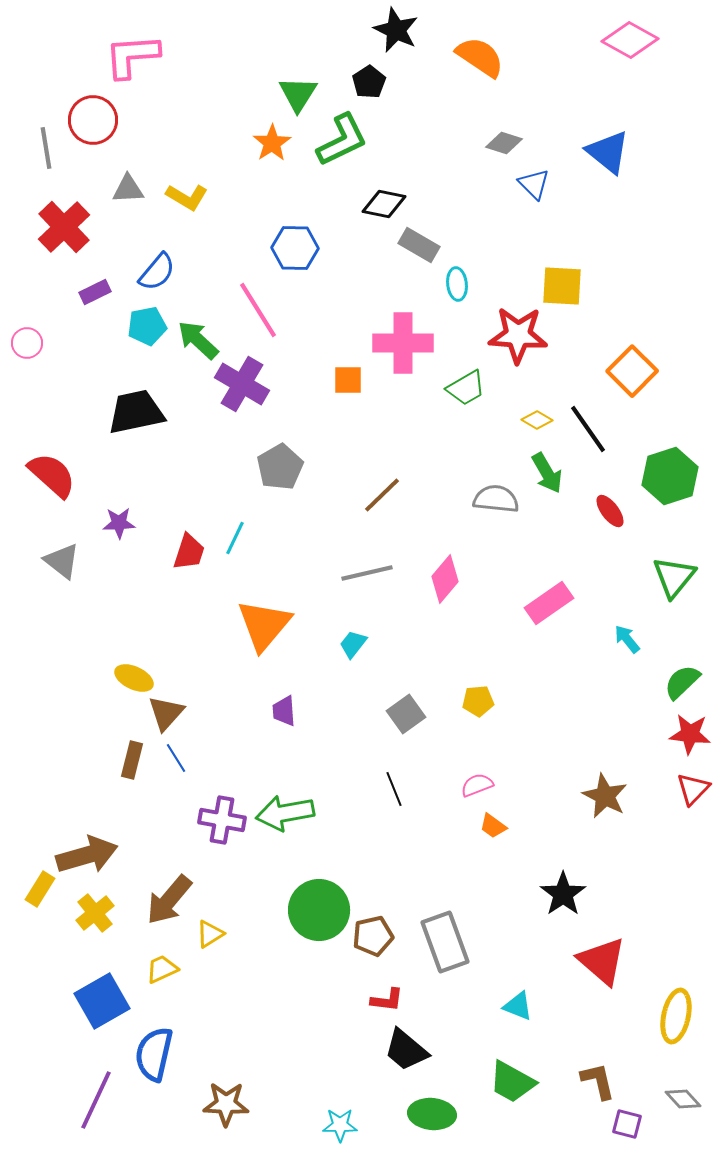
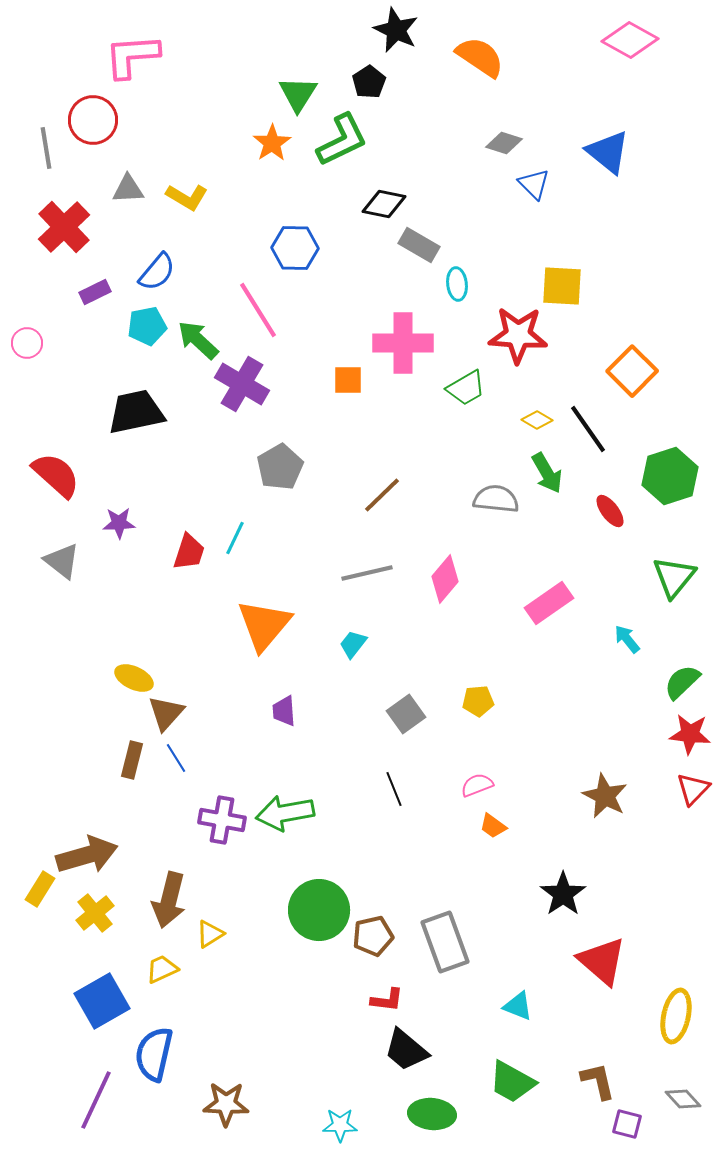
red semicircle at (52, 475): moved 4 px right
brown arrow at (169, 900): rotated 26 degrees counterclockwise
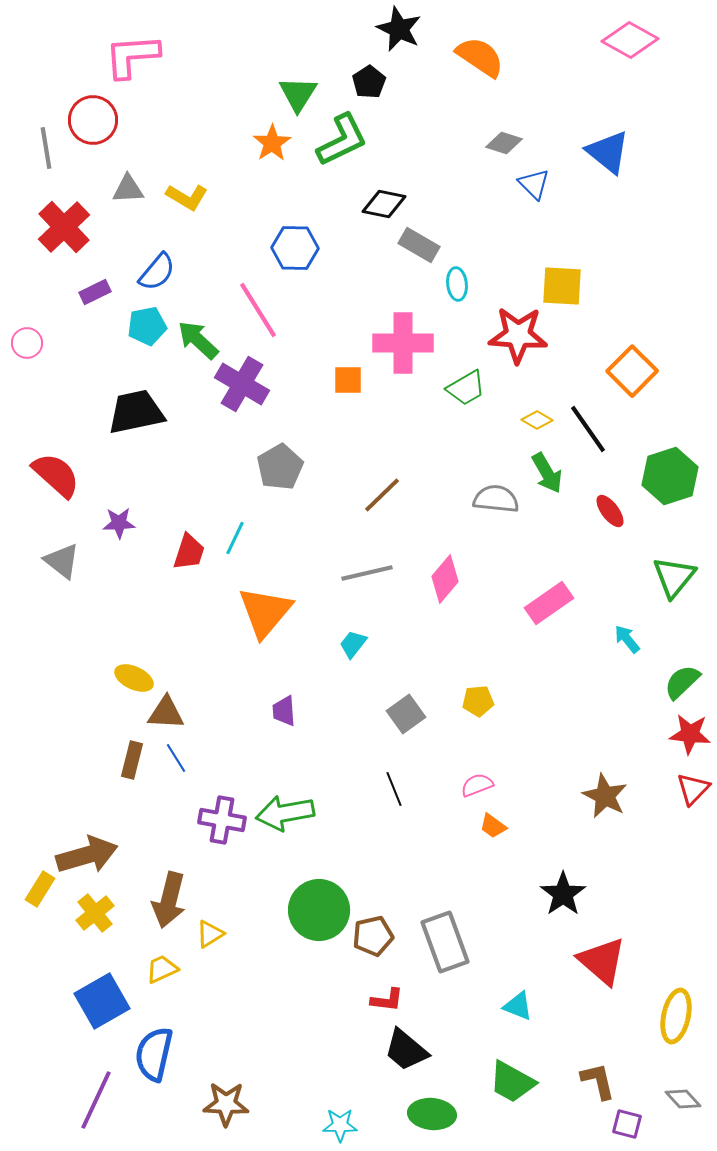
black star at (396, 30): moved 3 px right, 1 px up
orange triangle at (264, 625): moved 1 px right, 13 px up
brown triangle at (166, 713): rotated 51 degrees clockwise
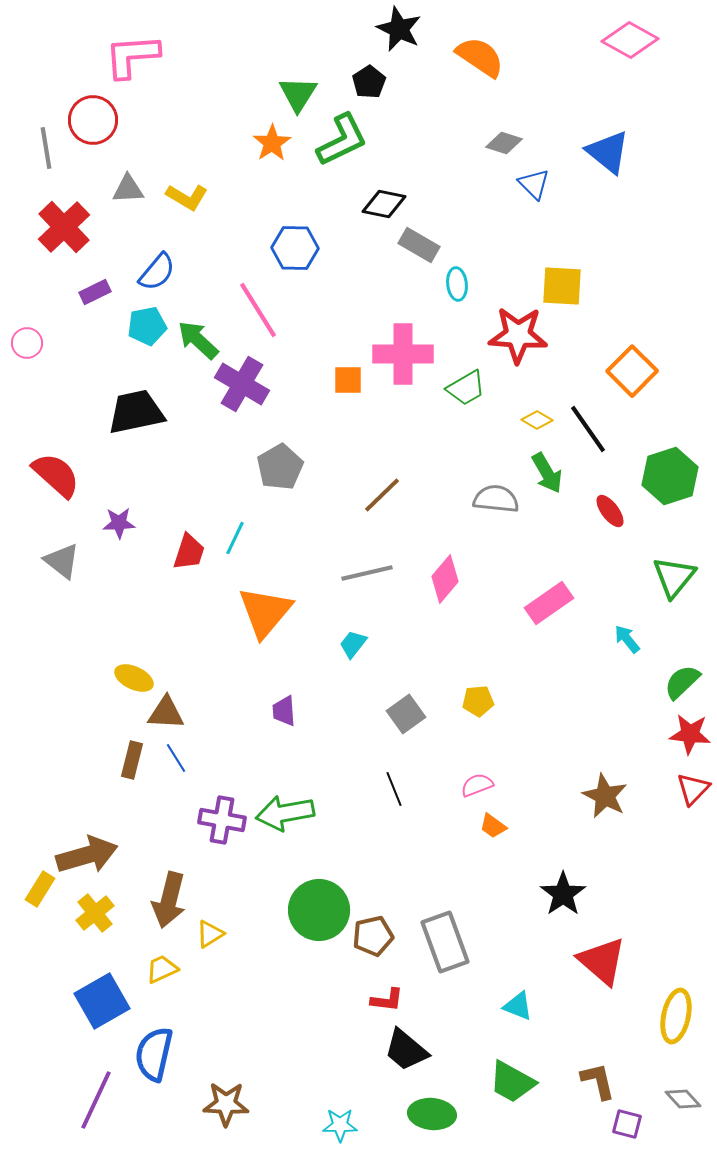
pink cross at (403, 343): moved 11 px down
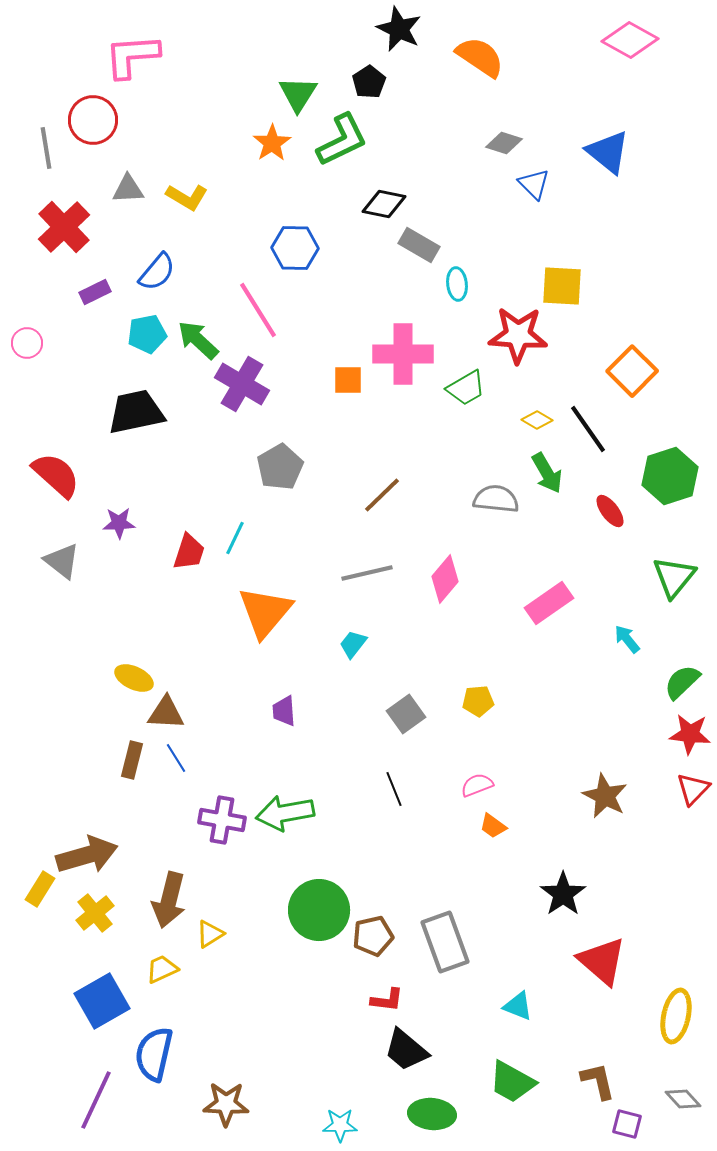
cyan pentagon at (147, 326): moved 8 px down
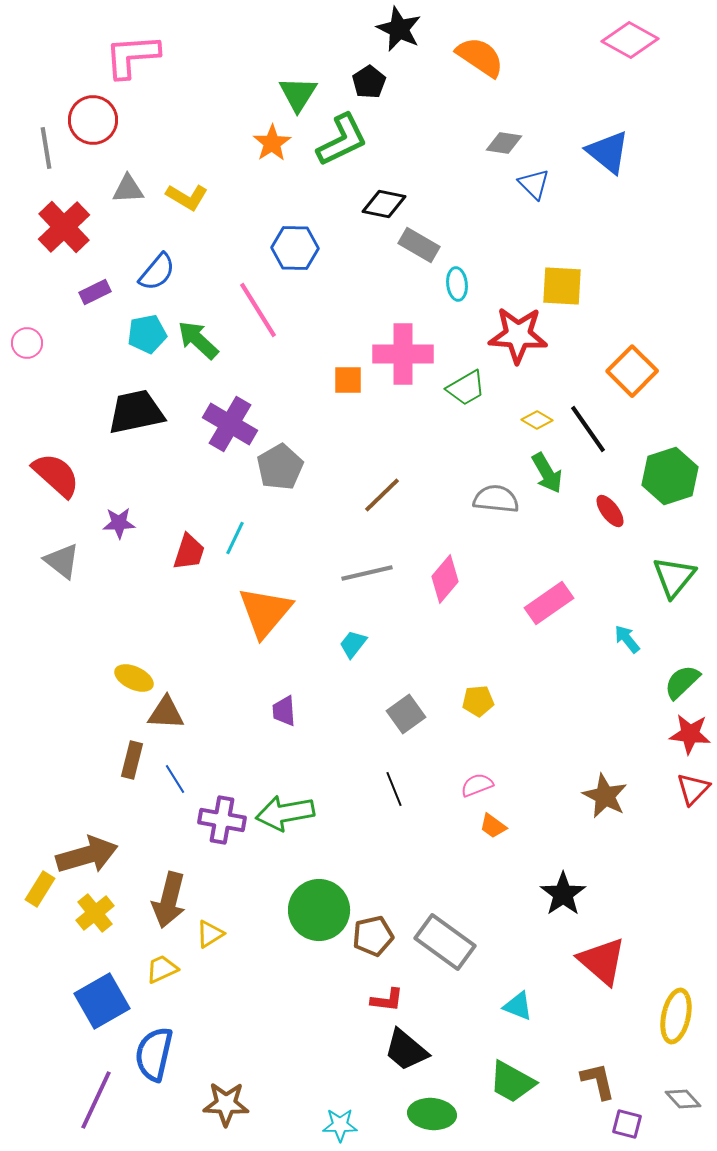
gray diamond at (504, 143): rotated 9 degrees counterclockwise
purple cross at (242, 384): moved 12 px left, 40 px down
blue line at (176, 758): moved 1 px left, 21 px down
gray rectangle at (445, 942): rotated 34 degrees counterclockwise
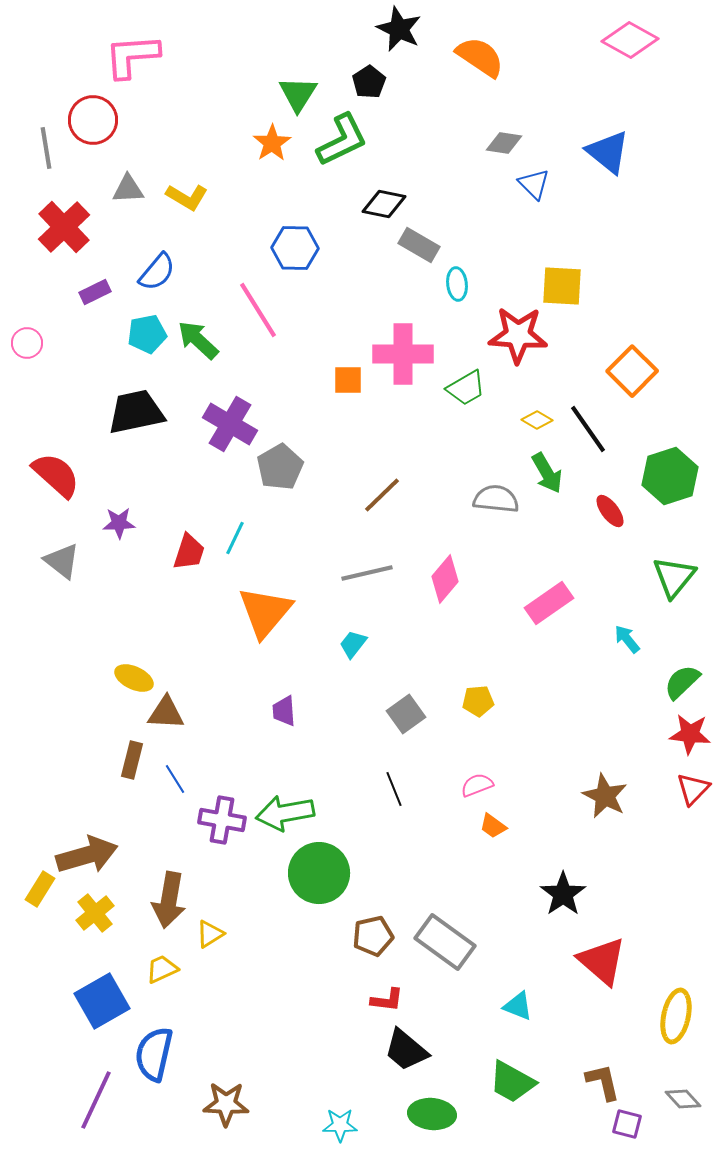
brown arrow at (169, 900): rotated 4 degrees counterclockwise
green circle at (319, 910): moved 37 px up
brown L-shape at (598, 1081): moved 5 px right, 1 px down
